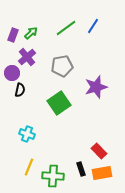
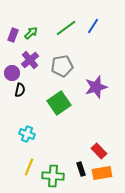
purple cross: moved 3 px right, 3 px down
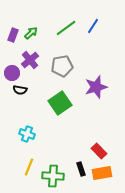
black semicircle: rotated 88 degrees clockwise
green square: moved 1 px right
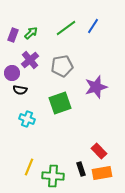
green square: rotated 15 degrees clockwise
cyan cross: moved 15 px up
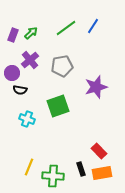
green square: moved 2 px left, 3 px down
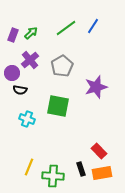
gray pentagon: rotated 20 degrees counterclockwise
green square: rotated 30 degrees clockwise
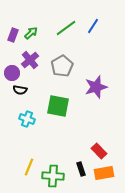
orange rectangle: moved 2 px right
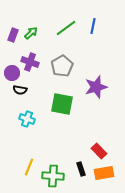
blue line: rotated 21 degrees counterclockwise
purple cross: moved 2 px down; rotated 30 degrees counterclockwise
green square: moved 4 px right, 2 px up
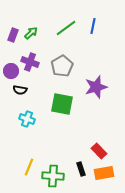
purple circle: moved 1 px left, 2 px up
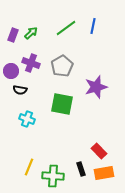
purple cross: moved 1 px right, 1 px down
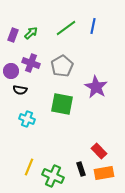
purple star: rotated 25 degrees counterclockwise
green cross: rotated 20 degrees clockwise
